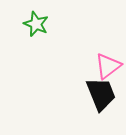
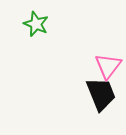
pink triangle: rotated 16 degrees counterclockwise
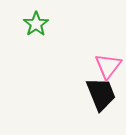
green star: rotated 15 degrees clockwise
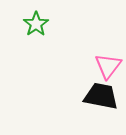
black trapezoid: moved 2 px down; rotated 57 degrees counterclockwise
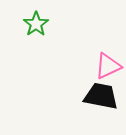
pink triangle: rotated 28 degrees clockwise
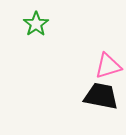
pink triangle: rotated 8 degrees clockwise
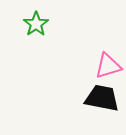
black trapezoid: moved 1 px right, 2 px down
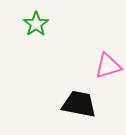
black trapezoid: moved 23 px left, 6 px down
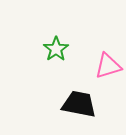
green star: moved 20 px right, 25 px down
